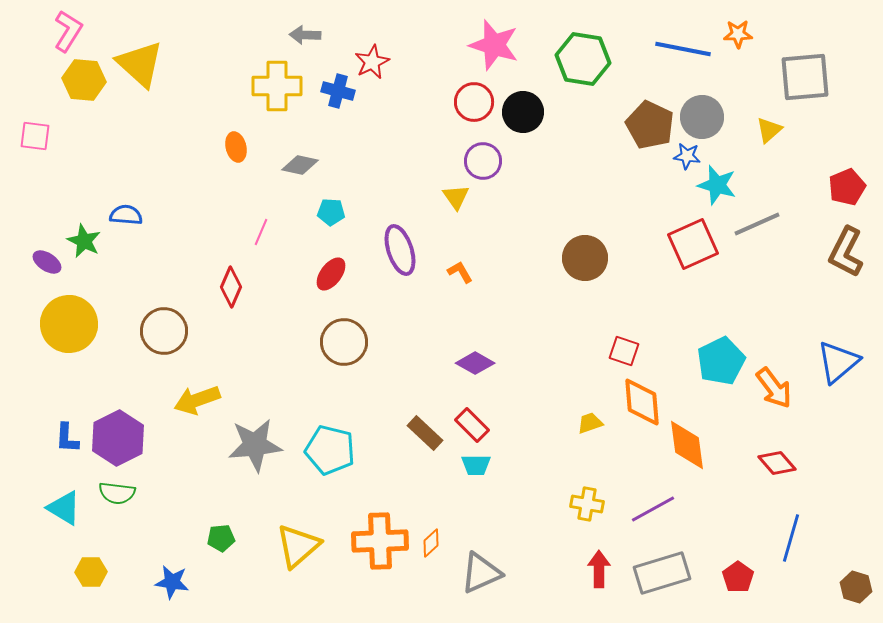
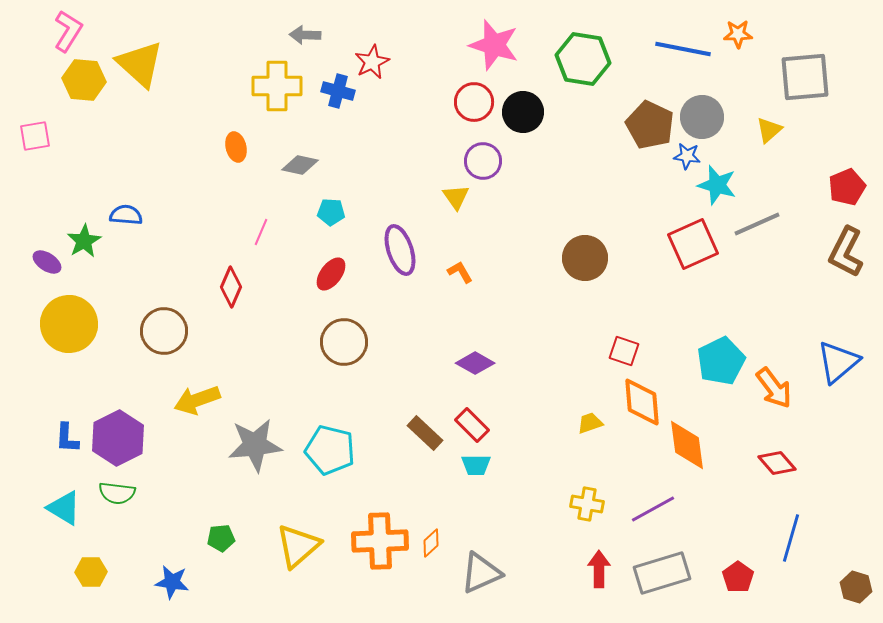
pink square at (35, 136): rotated 16 degrees counterclockwise
green star at (84, 241): rotated 16 degrees clockwise
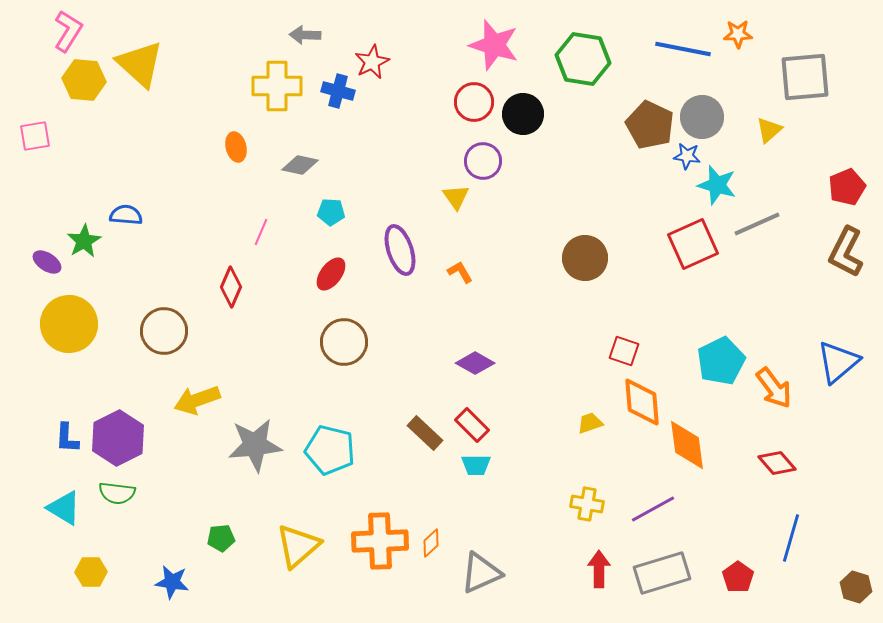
black circle at (523, 112): moved 2 px down
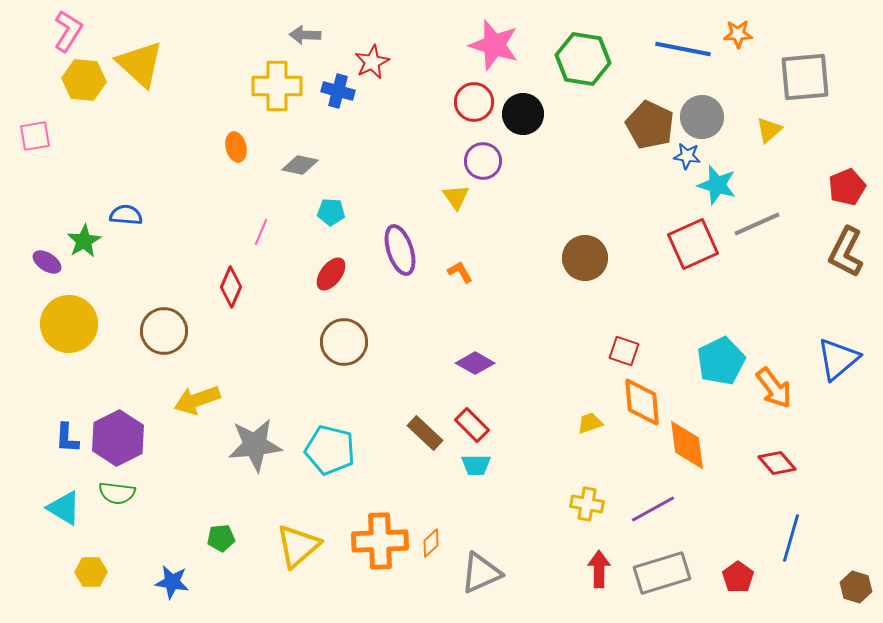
blue triangle at (838, 362): moved 3 px up
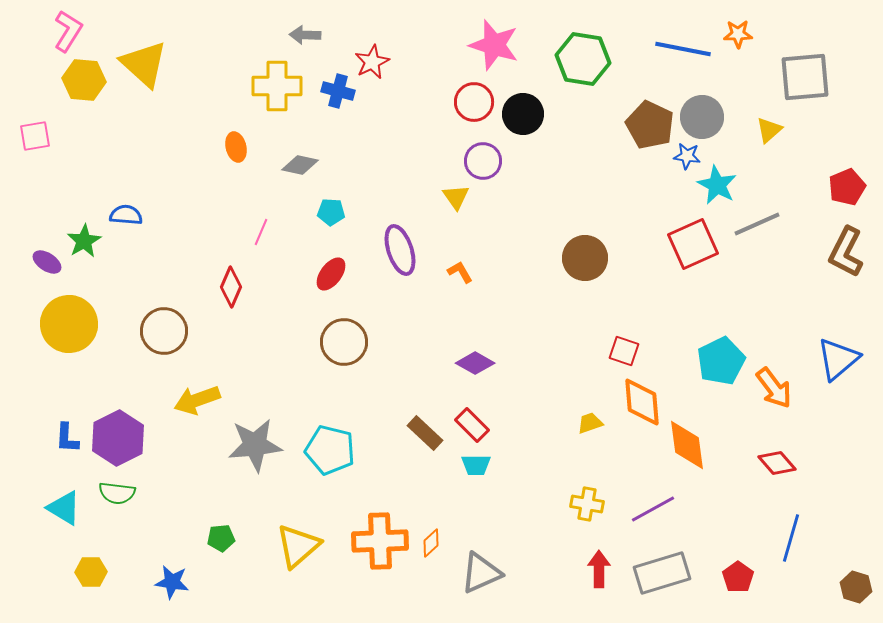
yellow triangle at (140, 64): moved 4 px right
cyan star at (717, 185): rotated 12 degrees clockwise
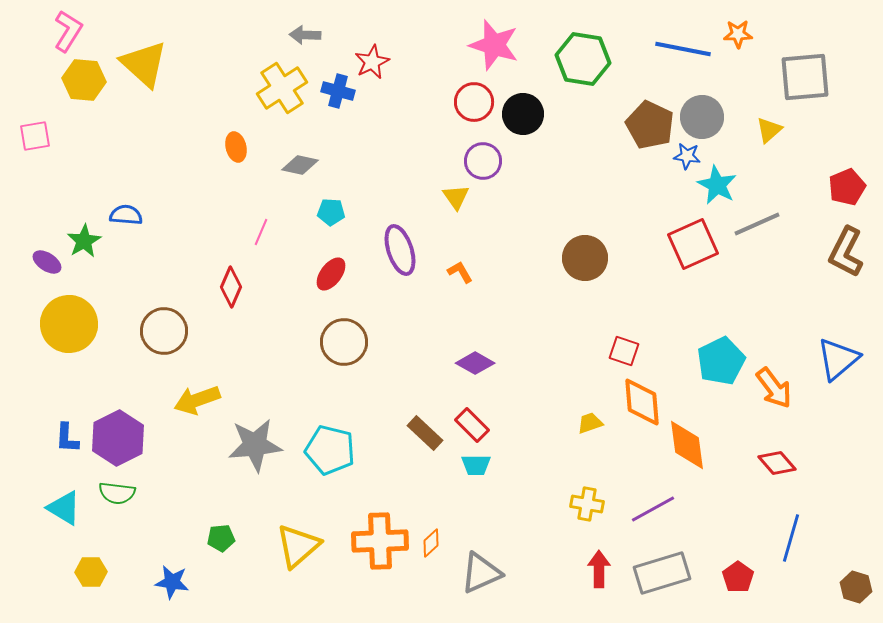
yellow cross at (277, 86): moved 5 px right, 2 px down; rotated 33 degrees counterclockwise
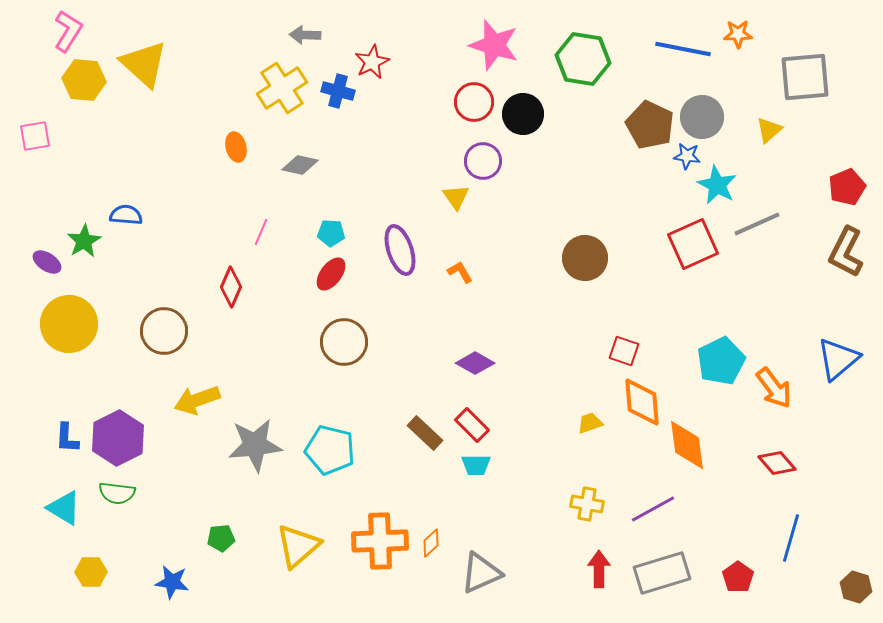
cyan pentagon at (331, 212): moved 21 px down
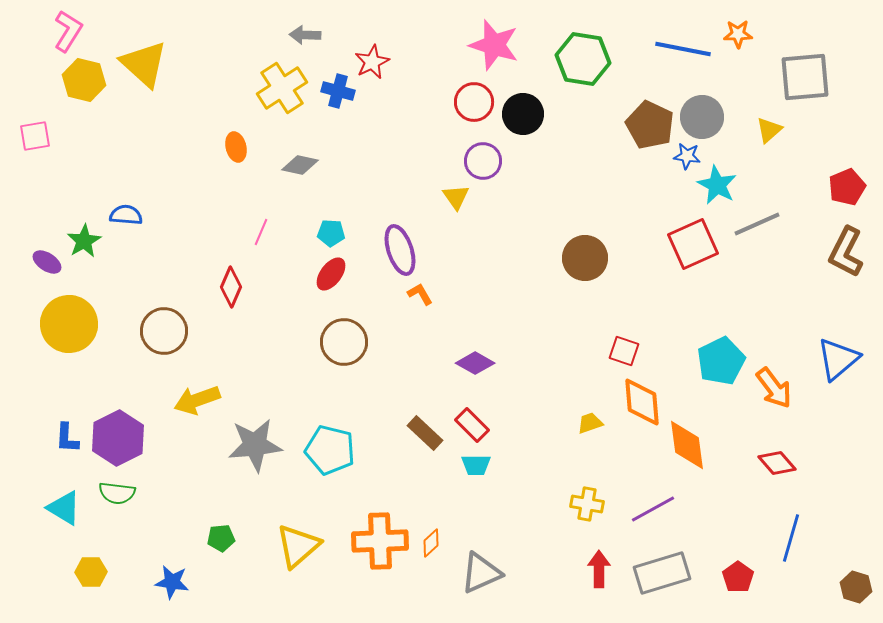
yellow hexagon at (84, 80): rotated 9 degrees clockwise
orange L-shape at (460, 272): moved 40 px left, 22 px down
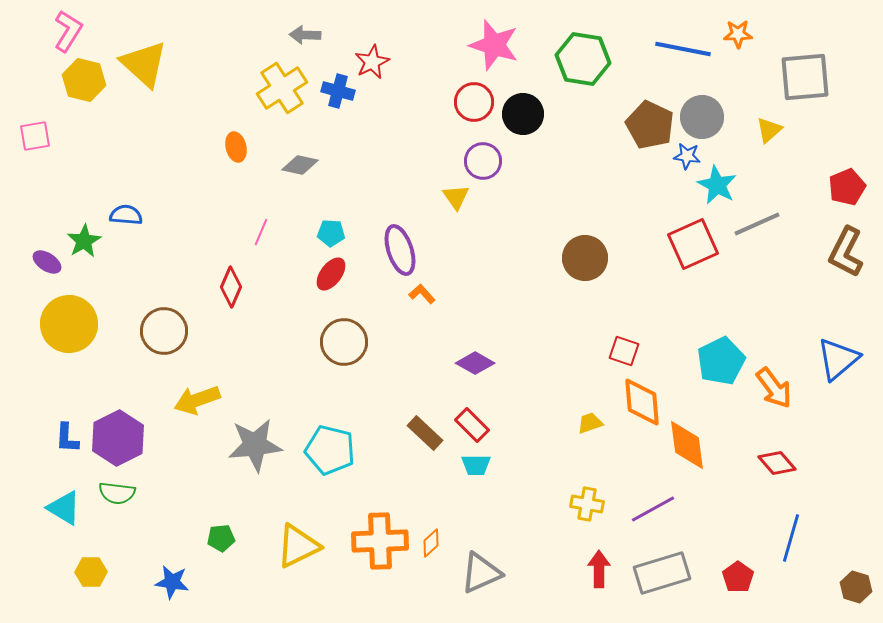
orange L-shape at (420, 294): moved 2 px right; rotated 12 degrees counterclockwise
yellow triangle at (298, 546): rotated 15 degrees clockwise
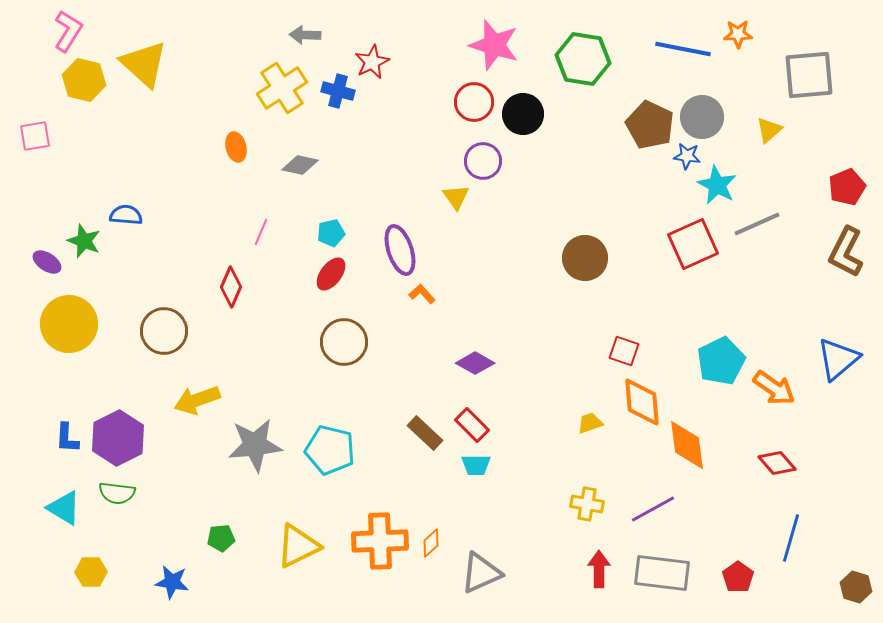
gray square at (805, 77): moved 4 px right, 2 px up
cyan pentagon at (331, 233): rotated 16 degrees counterclockwise
green star at (84, 241): rotated 20 degrees counterclockwise
orange arrow at (774, 388): rotated 18 degrees counterclockwise
gray rectangle at (662, 573): rotated 24 degrees clockwise
